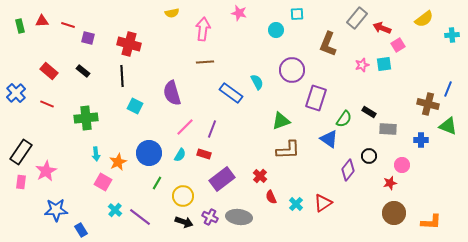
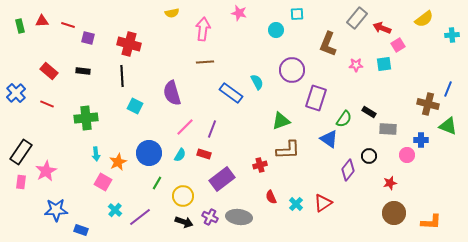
pink star at (362, 65): moved 6 px left; rotated 16 degrees clockwise
black rectangle at (83, 71): rotated 32 degrees counterclockwise
pink circle at (402, 165): moved 5 px right, 10 px up
red cross at (260, 176): moved 11 px up; rotated 32 degrees clockwise
purple line at (140, 217): rotated 75 degrees counterclockwise
blue rectangle at (81, 230): rotated 40 degrees counterclockwise
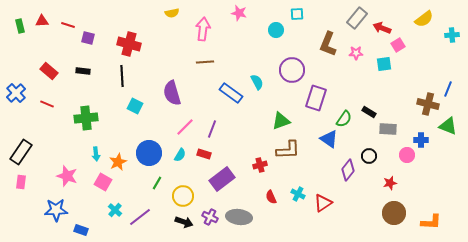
pink star at (356, 65): moved 12 px up
pink star at (46, 171): moved 21 px right, 5 px down; rotated 25 degrees counterclockwise
cyan cross at (296, 204): moved 2 px right, 10 px up; rotated 16 degrees counterclockwise
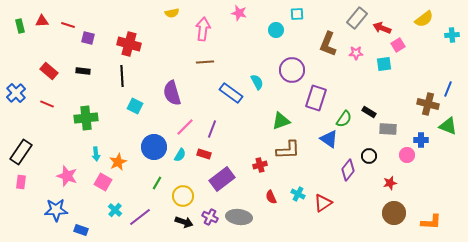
blue circle at (149, 153): moved 5 px right, 6 px up
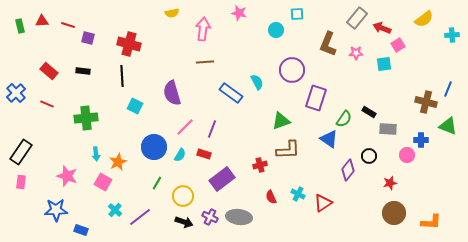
brown cross at (428, 104): moved 2 px left, 2 px up
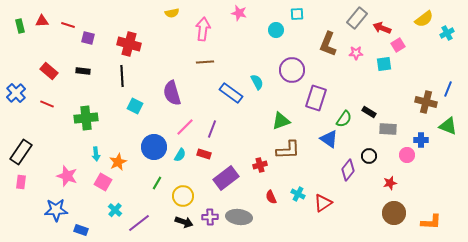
cyan cross at (452, 35): moved 5 px left, 2 px up; rotated 24 degrees counterclockwise
purple rectangle at (222, 179): moved 4 px right, 1 px up
purple line at (140, 217): moved 1 px left, 6 px down
purple cross at (210, 217): rotated 28 degrees counterclockwise
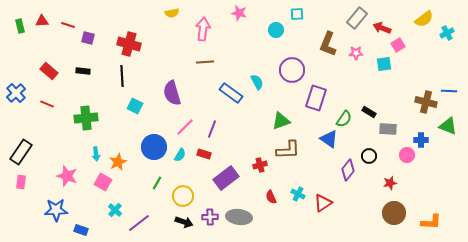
blue line at (448, 89): moved 1 px right, 2 px down; rotated 70 degrees clockwise
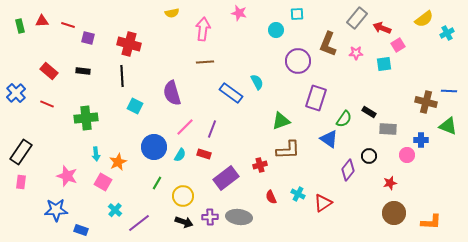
purple circle at (292, 70): moved 6 px right, 9 px up
